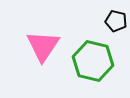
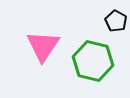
black pentagon: rotated 15 degrees clockwise
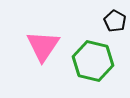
black pentagon: moved 1 px left
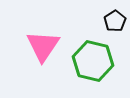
black pentagon: rotated 10 degrees clockwise
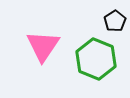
green hexagon: moved 3 px right, 2 px up; rotated 9 degrees clockwise
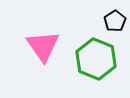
pink triangle: rotated 9 degrees counterclockwise
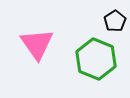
pink triangle: moved 6 px left, 2 px up
